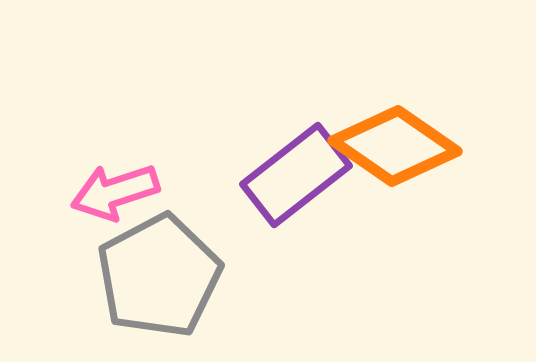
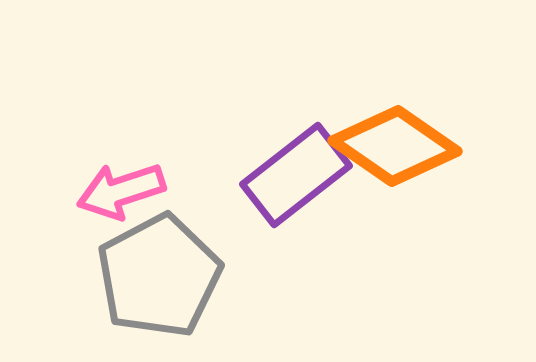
pink arrow: moved 6 px right, 1 px up
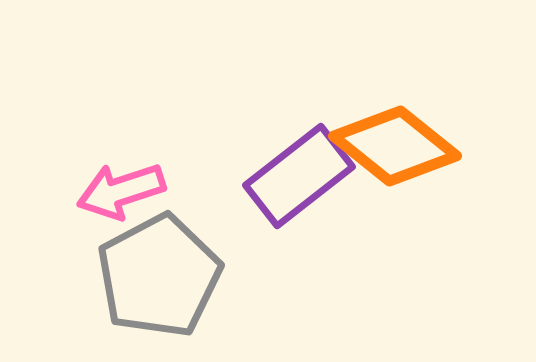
orange diamond: rotated 4 degrees clockwise
purple rectangle: moved 3 px right, 1 px down
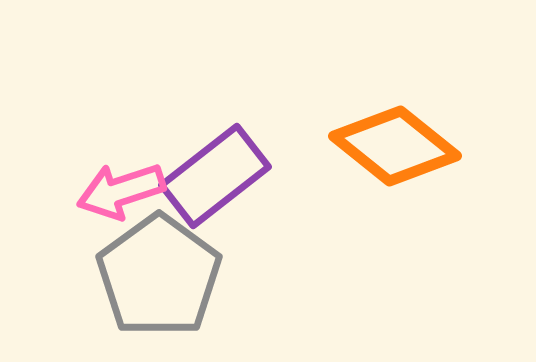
purple rectangle: moved 84 px left
gray pentagon: rotated 8 degrees counterclockwise
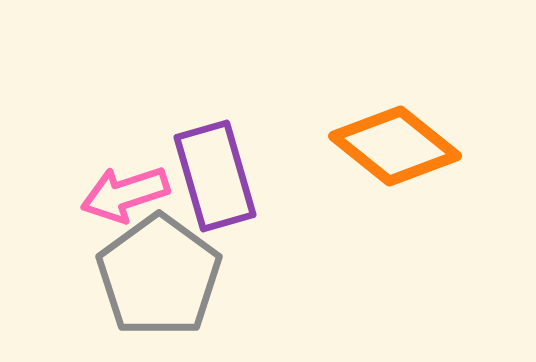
purple rectangle: rotated 68 degrees counterclockwise
pink arrow: moved 4 px right, 3 px down
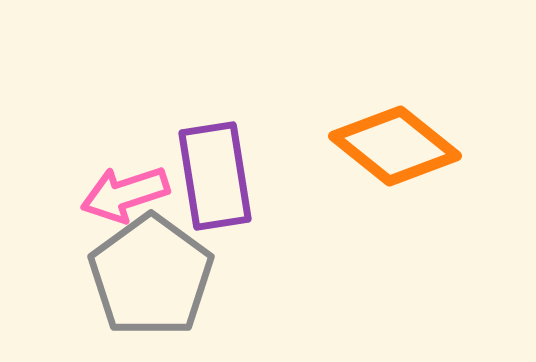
purple rectangle: rotated 7 degrees clockwise
gray pentagon: moved 8 px left
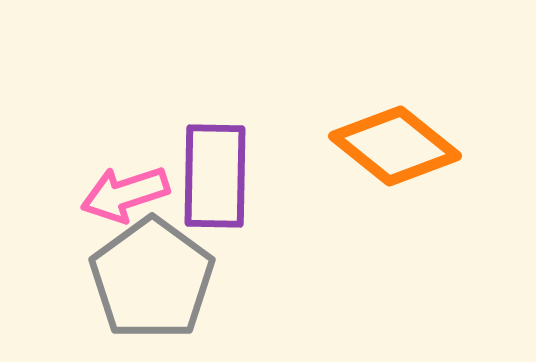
purple rectangle: rotated 10 degrees clockwise
gray pentagon: moved 1 px right, 3 px down
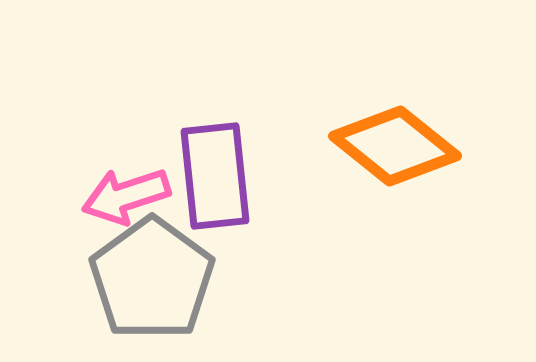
purple rectangle: rotated 7 degrees counterclockwise
pink arrow: moved 1 px right, 2 px down
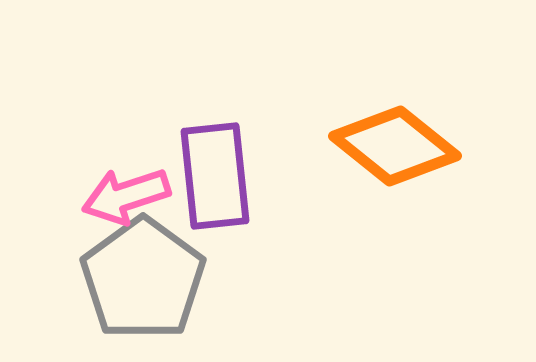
gray pentagon: moved 9 px left
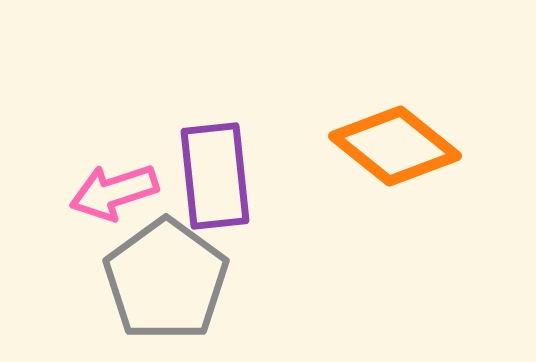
pink arrow: moved 12 px left, 4 px up
gray pentagon: moved 23 px right, 1 px down
